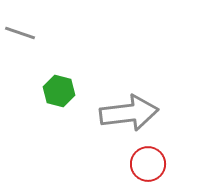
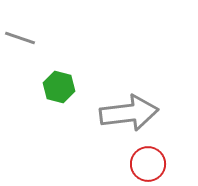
gray line: moved 5 px down
green hexagon: moved 4 px up
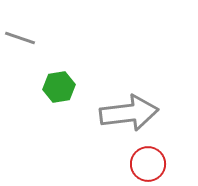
green hexagon: rotated 24 degrees counterclockwise
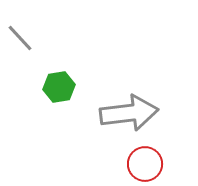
gray line: rotated 28 degrees clockwise
red circle: moved 3 px left
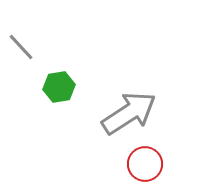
gray line: moved 1 px right, 9 px down
gray arrow: rotated 26 degrees counterclockwise
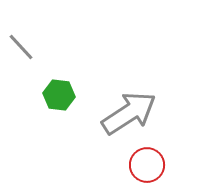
green hexagon: moved 8 px down; rotated 16 degrees clockwise
red circle: moved 2 px right, 1 px down
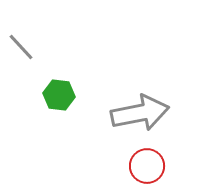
gray arrow: moved 11 px right; rotated 22 degrees clockwise
red circle: moved 1 px down
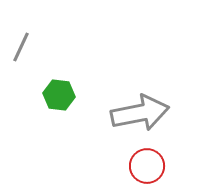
gray line: rotated 68 degrees clockwise
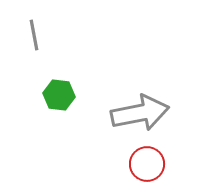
gray line: moved 13 px right, 12 px up; rotated 36 degrees counterclockwise
red circle: moved 2 px up
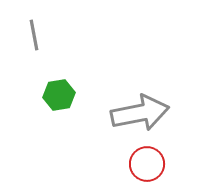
green hexagon: rotated 16 degrees counterclockwise
